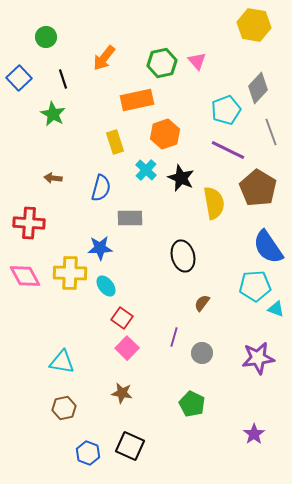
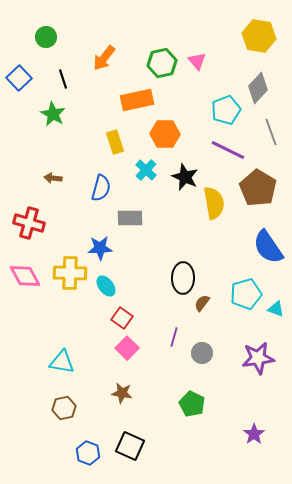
yellow hexagon at (254, 25): moved 5 px right, 11 px down
orange hexagon at (165, 134): rotated 20 degrees clockwise
black star at (181, 178): moved 4 px right, 1 px up
red cross at (29, 223): rotated 12 degrees clockwise
black ellipse at (183, 256): moved 22 px down; rotated 16 degrees clockwise
cyan pentagon at (255, 286): moved 9 px left, 8 px down; rotated 12 degrees counterclockwise
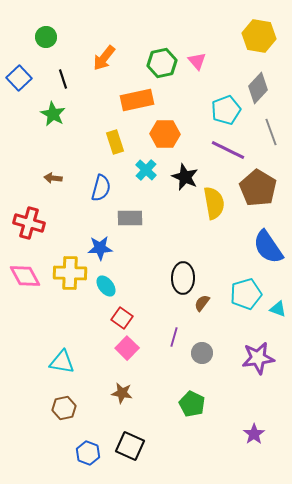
cyan triangle at (276, 309): moved 2 px right
